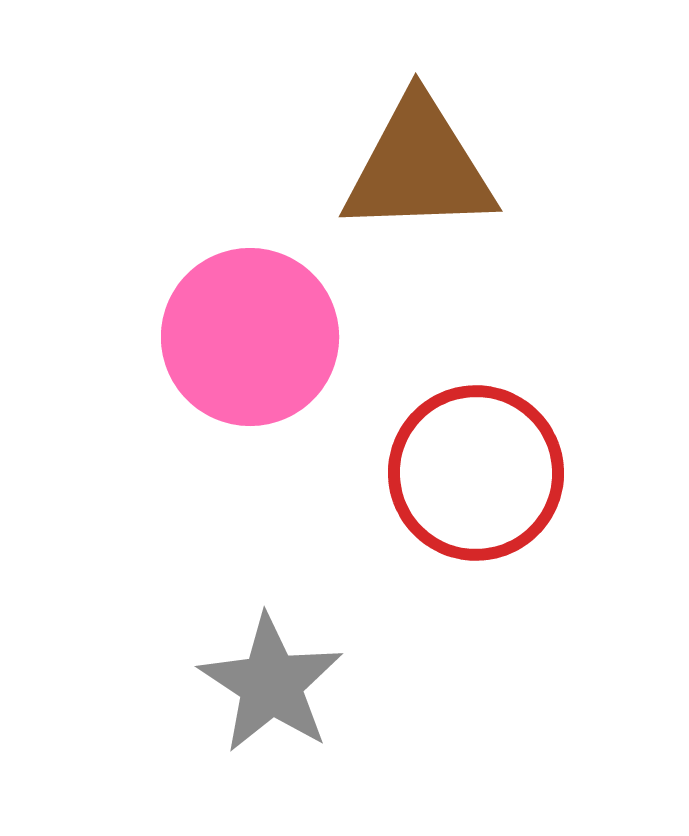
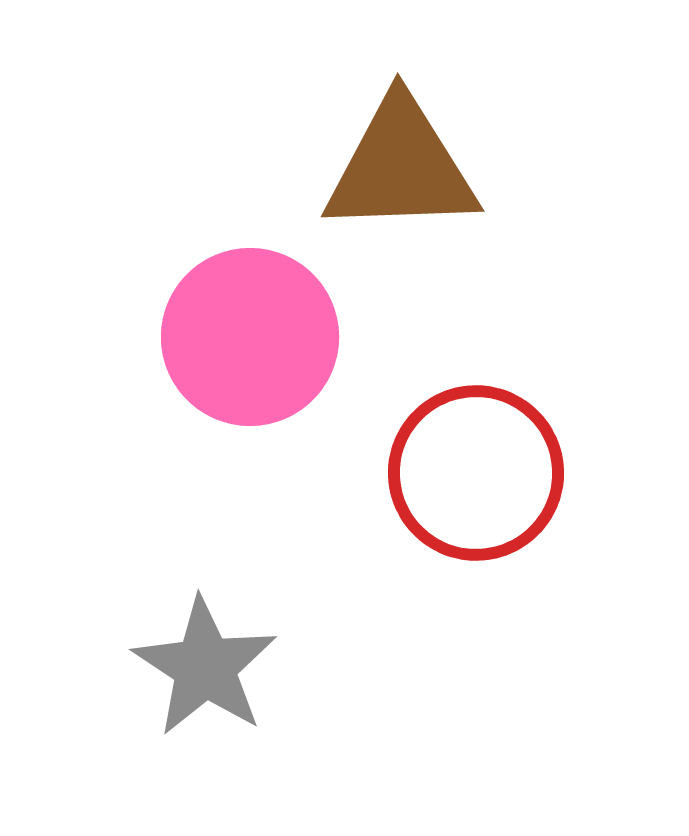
brown triangle: moved 18 px left
gray star: moved 66 px left, 17 px up
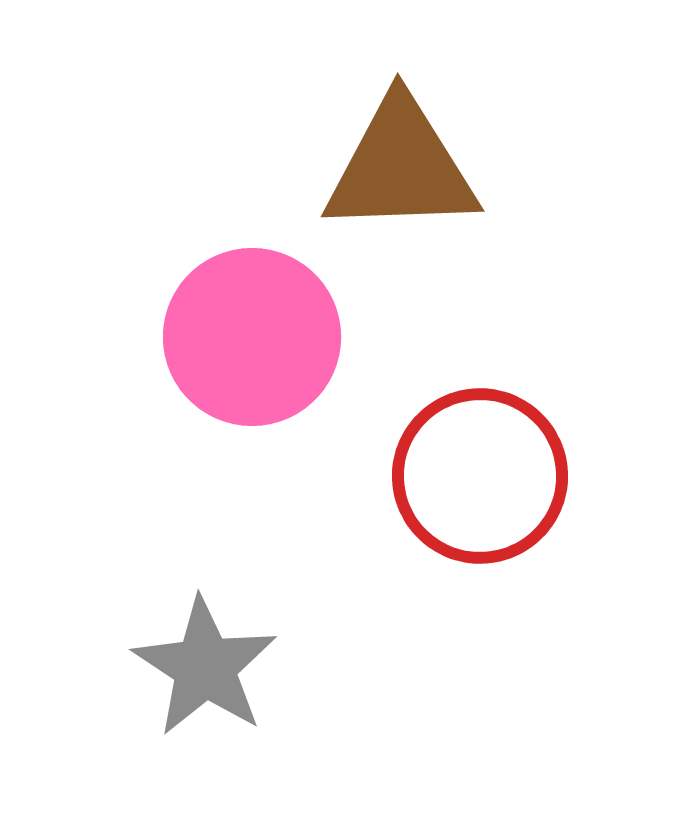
pink circle: moved 2 px right
red circle: moved 4 px right, 3 px down
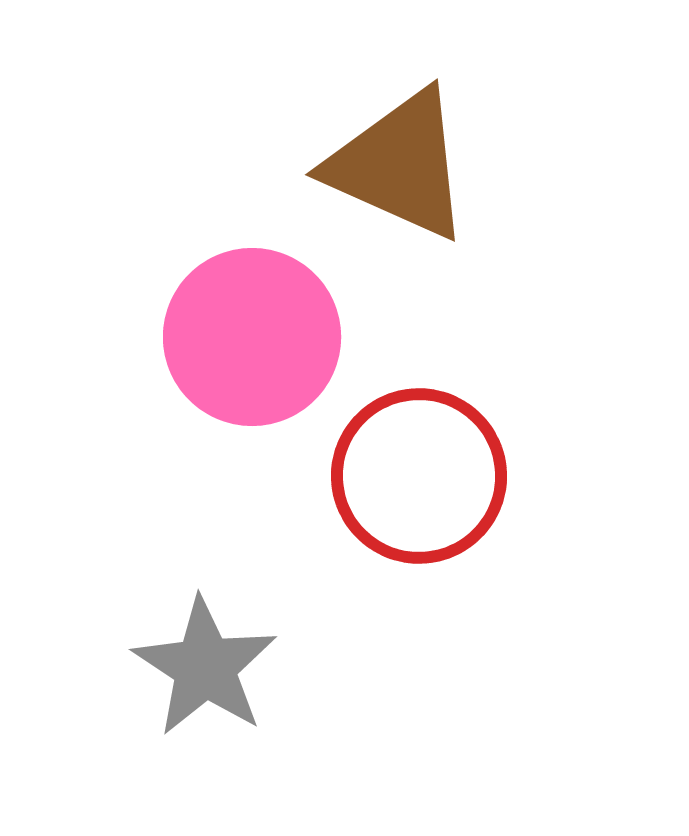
brown triangle: moved 2 px left, 2 px up; rotated 26 degrees clockwise
red circle: moved 61 px left
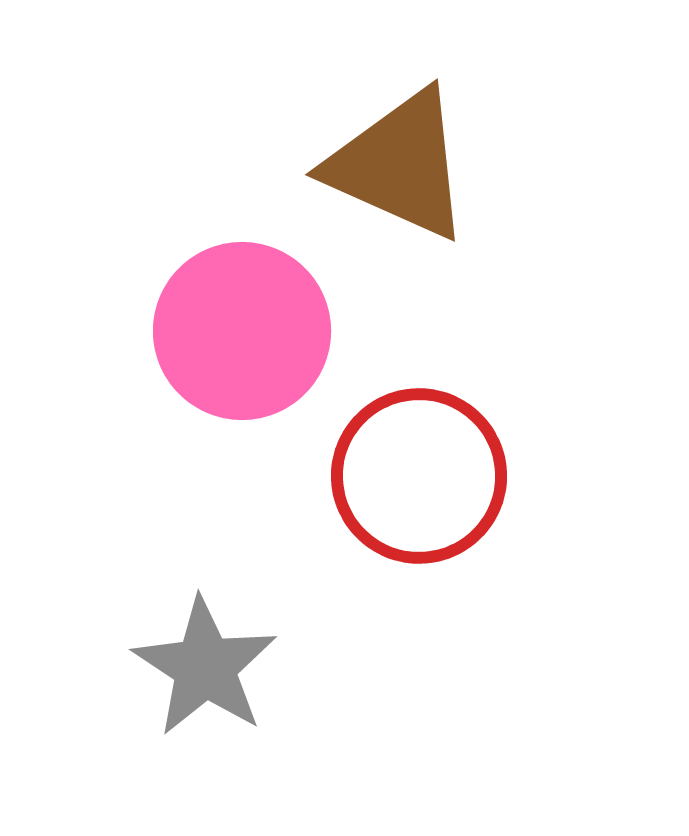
pink circle: moved 10 px left, 6 px up
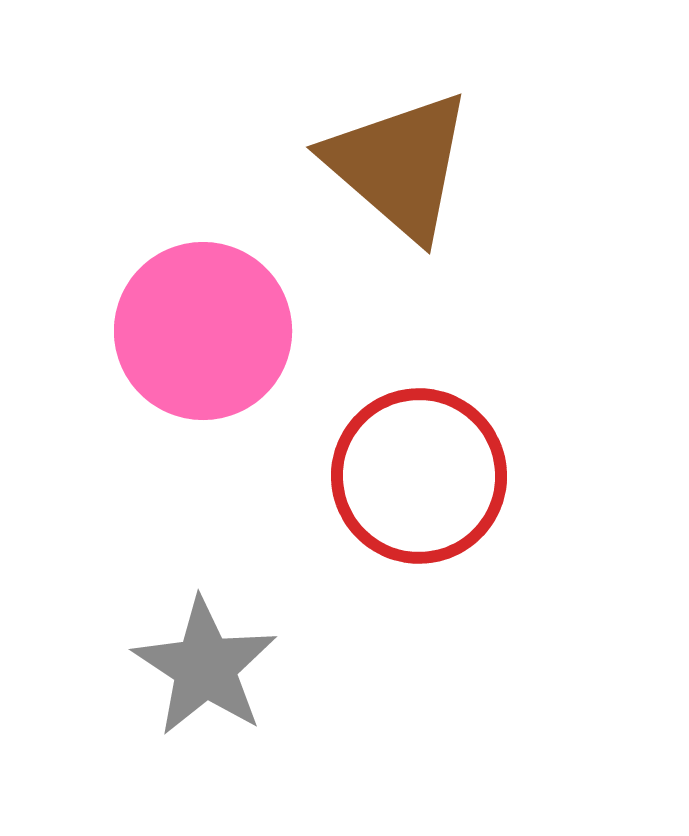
brown triangle: rotated 17 degrees clockwise
pink circle: moved 39 px left
